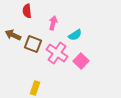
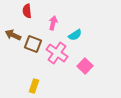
pink square: moved 4 px right, 5 px down
yellow rectangle: moved 1 px left, 2 px up
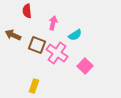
brown square: moved 4 px right, 1 px down
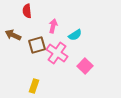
pink arrow: moved 3 px down
brown square: rotated 36 degrees counterclockwise
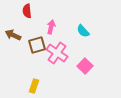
pink arrow: moved 2 px left, 1 px down
cyan semicircle: moved 8 px right, 4 px up; rotated 80 degrees clockwise
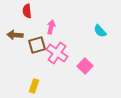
cyan semicircle: moved 17 px right
brown arrow: moved 2 px right; rotated 21 degrees counterclockwise
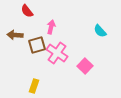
red semicircle: rotated 32 degrees counterclockwise
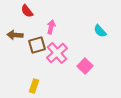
pink cross: rotated 15 degrees clockwise
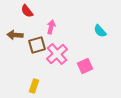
pink cross: moved 1 px down
pink square: rotated 21 degrees clockwise
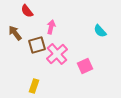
brown arrow: moved 2 px up; rotated 49 degrees clockwise
